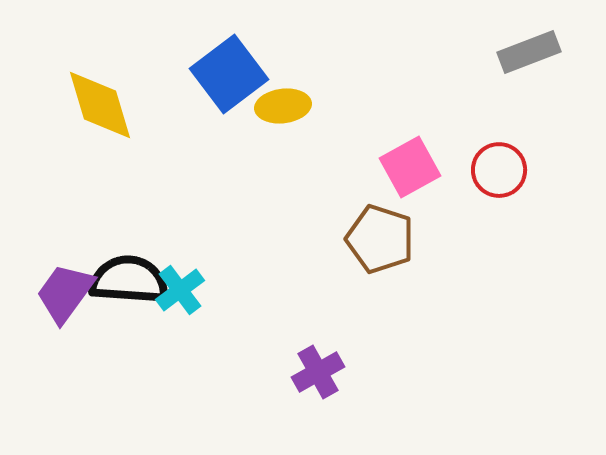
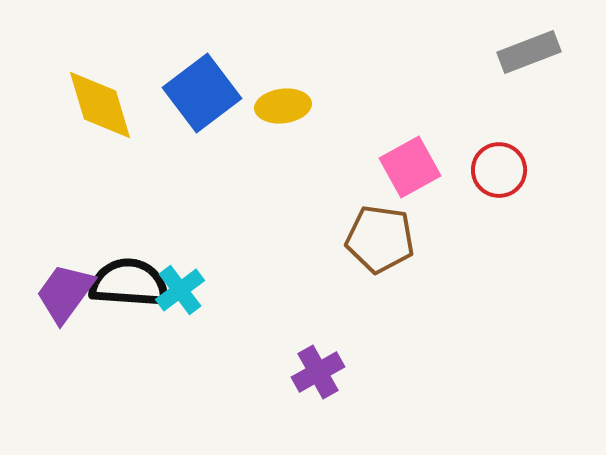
blue square: moved 27 px left, 19 px down
brown pentagon: rotated 10 degrees counterclockwise
black semicircle: moved 3 px down
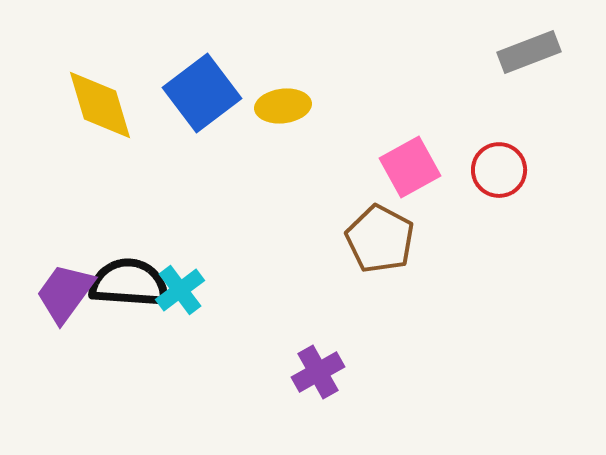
brown pentagon: rotated 20 degrees clockwise
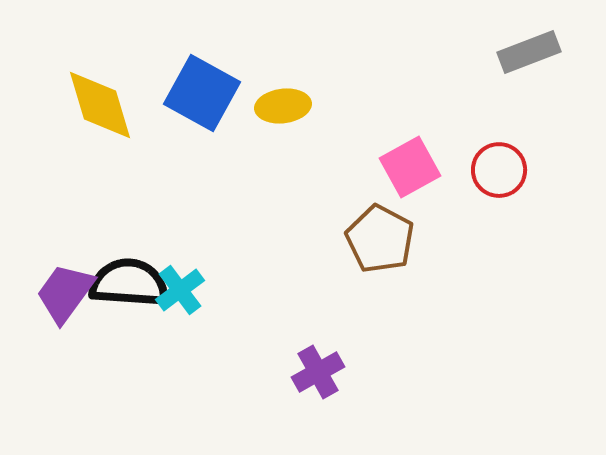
blue square: rotated 24 degrees counterclockwise
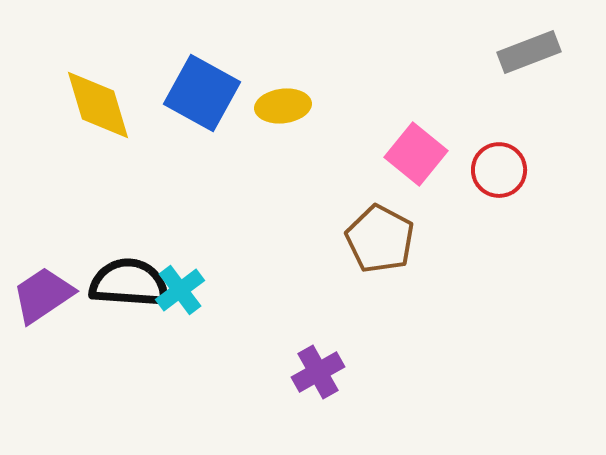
yellow diamond: moved 2 px left
pink square: moved 6 px right, 13 px up; rotated 22 degrees counterclockwise
purple trapezoid: moved 22 px left, 2 px down; rotated 20 degrees clockwise
